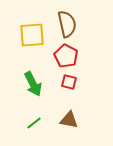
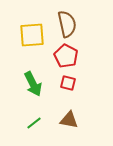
red square: moved 1 px left, 1 px down
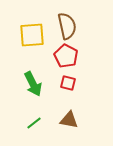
brown semicircle: moved 2 px down
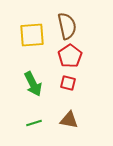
red pentagon: moved 4 px right; rotated 10 degrees clockwise
green line: rotated 21 degrees clockwise
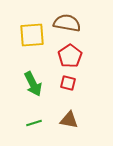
brown semicircle: moved 3 px up; rotated 68 degrees counterclockwise
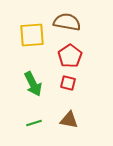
brown semicircle: moved 1 px up
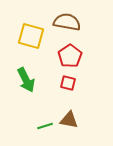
yellow square: moved 1 px left, 1 px down; rotated 20 degrees clockwise
green arrow: moved 7 px left, 4 px up
green line: moved 11 px right, 3 px down
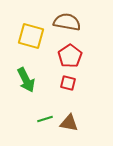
brown triangle: moved 3 px down
green line: moved 7 px up
